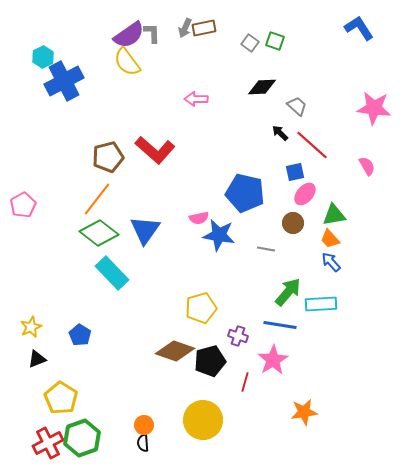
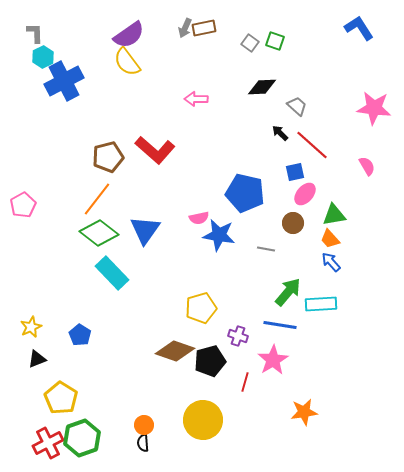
gray L-shape at (152, 33): moved 117 px left
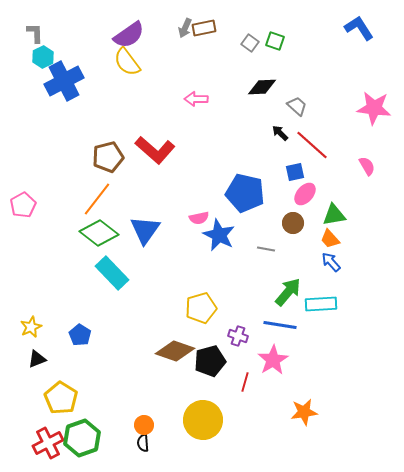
blue star at (219, 235): rotated 16 degrees clockwise
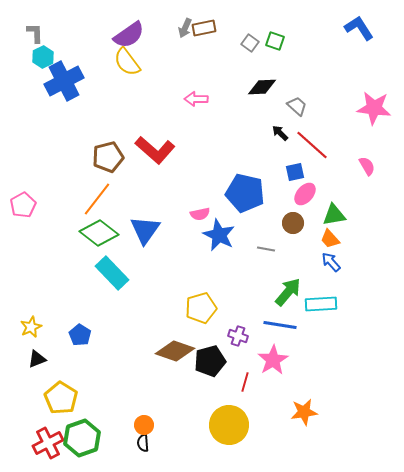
pink semicircle at (199, 218): moved 1 px right, 4 px up
yellow circle at (203, 420): moved 26 px right, 5 px down
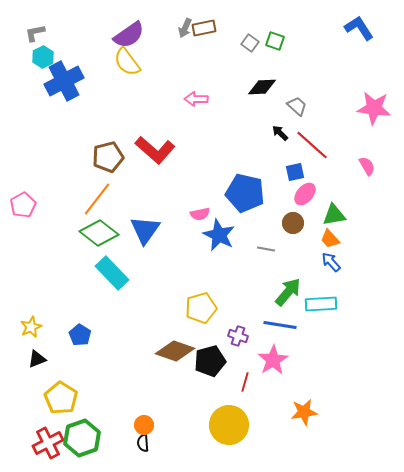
gray L-shape at (35, 33): rotated 100 degrees counterclockwise
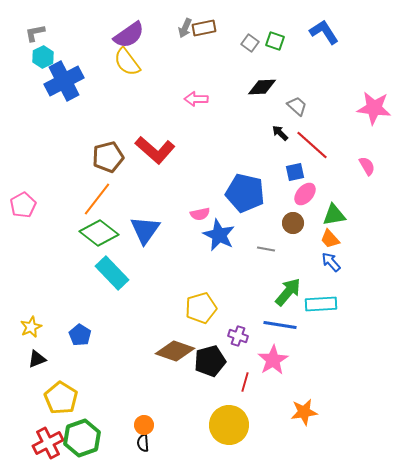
blue L-shape at (359, 28): moved 35 px left, 4 px down
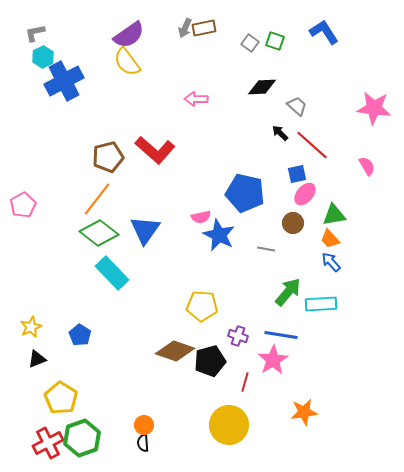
blue square at (295, 172): moved 2 px right, 2 px down
pink semicircle at (200, 214): moved 1 px right, 3 px down
yellow pentagon at (201, 308): moved 1 px right, 2 px up; rotated 20 degrees clockwise
blue line at (280, 325): moved 1 px right, 10 px down
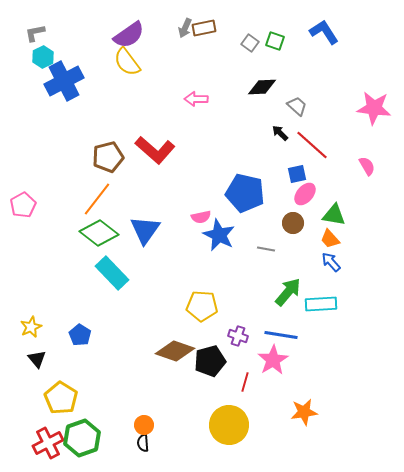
green triangle at (334, 215): rotated 20 degrees clockwise
black triangle at (37, 359): rotated 48 degrees counterclockwise
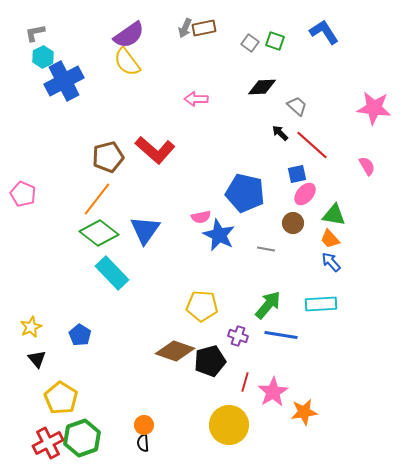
pink pentagon at (23, 205): moved 11 px up; rotated 20 degrees counterclockwise
green arrow at (288, 292): moved 20 px left, 13 px down
pink star at (273, 360): moved 32 px down
